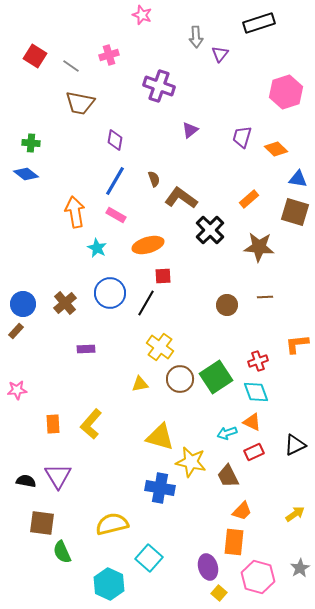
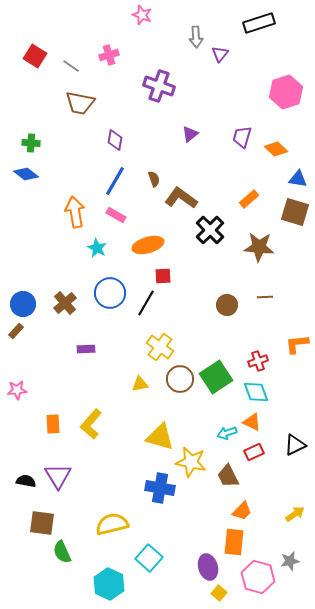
purple triangle at (190, 130): moved 4 px down
gray star at (300, 568): moved 10 px left, 7 px up; rotated 18 degrees clockwise
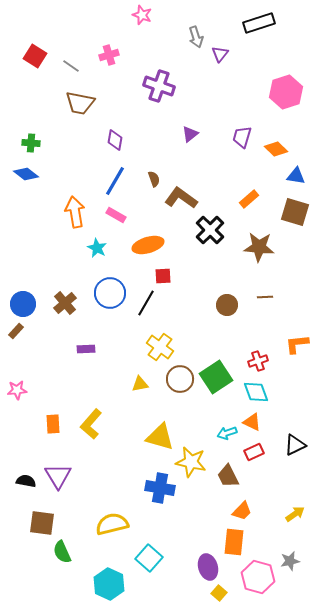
gray arrow at (196, 37): rotated 15 degrees counterclockwise
blue triangle at (298, 179): moved 2 px left, 3 px up
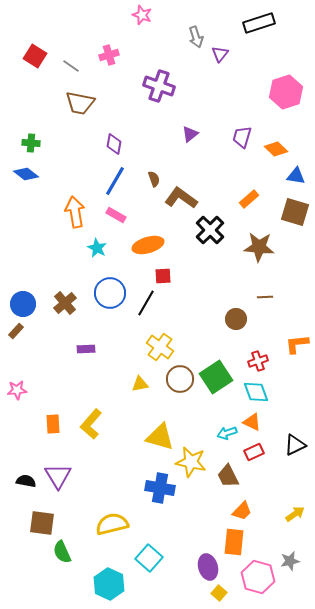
purple diamond at (115, 140): moved 1 px left, 4 px down
brown circle at (227, 305): moved 9 px right, 14 px down
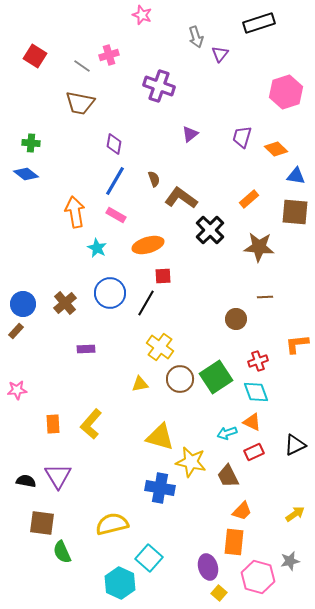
gray line at (71, 66): moved 11 px right
brown square at (295, 212): rotated 12 degrees counterclockwise
cyan hexagon at (109, 584): moved 11 px right, 1 px up
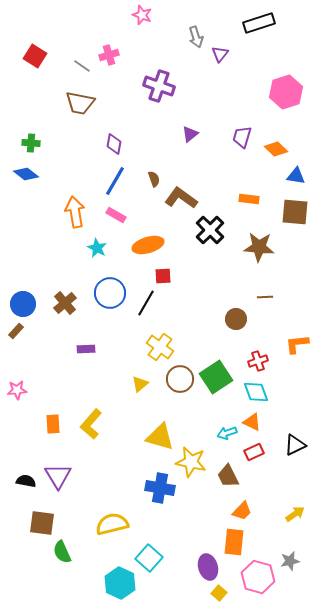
orange rectangle at (249, 199): rotated 48 degrees clockwise
yellow triangle at (140, 384): rotated 30 degrees counterclockwise
